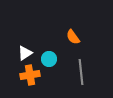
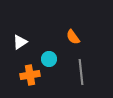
white triangle: moved 5 px left, 11 px up
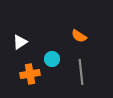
orange semicircle: moved 6 px right, 1 px up; rotated 21 degrees counterclockwise
cyan circle: moved 3 px right
orange cross: moved 1 px up
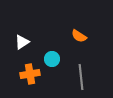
white triangle: moved 2 px right
gray line: moved 5 px down
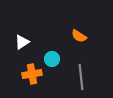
orange cross: moved 2 px right
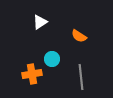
white triangle: moved 18 px right, 20 px up
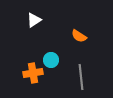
white triangle: moved 6 px left, 2 px up
cyan circle: moved 1 px left, 1 px down
orange cross: moved 1 px right, 1 px up
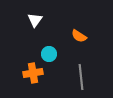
white triangle: moved 1 px right; rotated 21 degrees counterclockwise
cyan circle: moved 2 px left, 6 px up
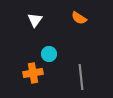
orange semicircle: moved 18 px up
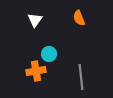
orange semicircle: rotated 35 degrees clockwise
orange cross: moved 3 px right, 2 px up
